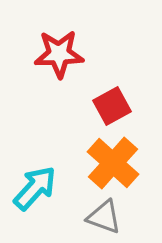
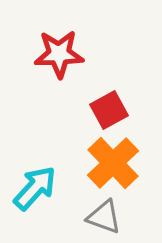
red square: moved 3 px left, 4 px down
orange cross: rotated 4 degrees clockwise
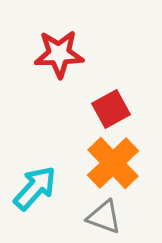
red square: moved 2 px right, 1 px up
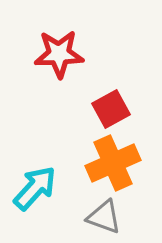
orange cross: rotated 20 degrees clockwise
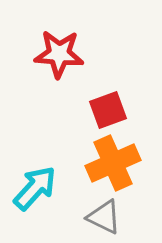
red star: rotated 6 degrees clockwise
red square: moved 3 px left, 1 px down; rotated 9 degrees clockwise
gray triangle: rotated 6 degrees clockwise
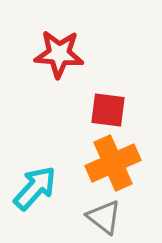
red square: rotated 27 degrees clockwise
gray triangle: rotated 12 degrees clockwise
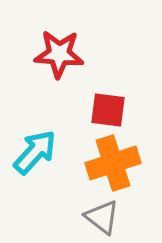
orange cross: rotated 6 degrees clockwise
cyan arrow: moved 36 px up
gray triangle: moved 2 px left
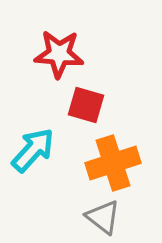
red square: moved 22 px left, 5 px up; rotated 9 degrees clockwise
cyan arrow: moved 2 px left, 2 px up
gray triangle: moved 1 px right
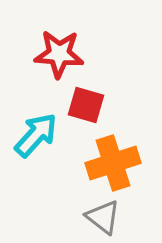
cyan arrow: moved 3 px right, 15 px up
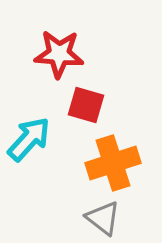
cyan arrow: moved 7 px left, 4 px down
gray triangle: moved 1 px down
